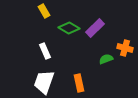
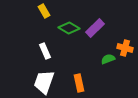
green semicircle: moved 2 px right
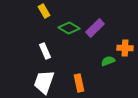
orange cross: rotated 14 degrees counterclockwise
green semicircle: moved 2 px down
